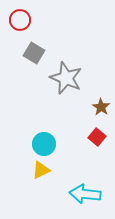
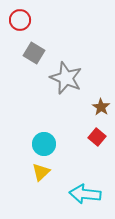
yellow triangle: moved 2 px down; rotated 18 degrees counterclockwise
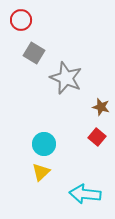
red circle: moved 1 px right
brown star: rotated 18 degrees counterclockwise
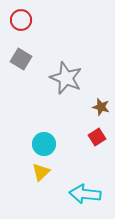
gray square: moved 13 px left, 6 px down
red square: rotated 18 degrees clockwise
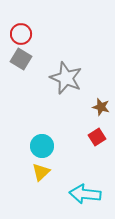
red circle: moved 14 px down
cyan circle: moved 2 px left, 2 px down
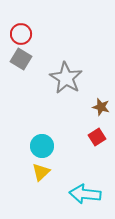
gray star: rotated 8 degrees clockwise
